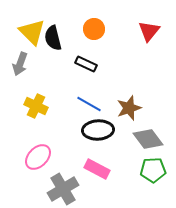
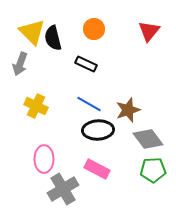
brown star: moved 1 px left, 2 px down
pink ellipse: moved 6 px right, 2 px down; rotated 44 degrees counterclockwise
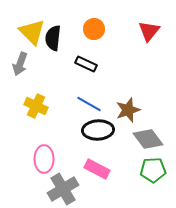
black semicircle: rotated 20 degrees clockwise
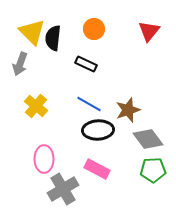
yellow cross: rotated 15 degrees clockwise
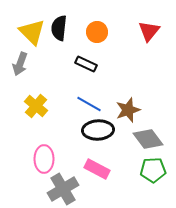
orange circle: moved 3 px right, 3 px down
black semicircle: moved 6 px right, 10 px up
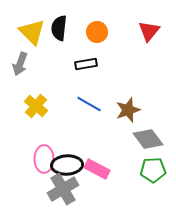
black rectangle: rotated 35 degrees counterclockwise
black ellipse: moved 31 px left, 35 px down
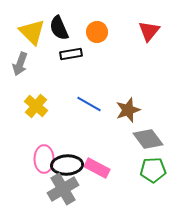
black semicircle: rotated 30 degrees counterclockwise
black rectangle: moved 15 px left, 10 px up
pink rectangle: moved 1 px up
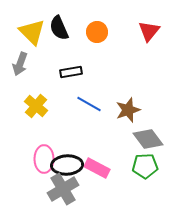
black rectangle: moved 18 px down
green pentagon: moved 8 px left, 4 px up
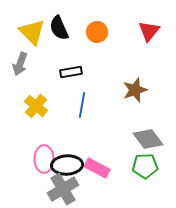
blue line: moved 7 px left, 1 px down; rotated 70 degrees clockwise
brown star: moved 7 px right, 20 px up
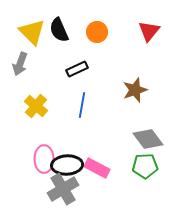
black semicircle: moved 2 px down
black rectangle: moved 6 px right, 3 px up; rotated 15 degrees counterclockwise
